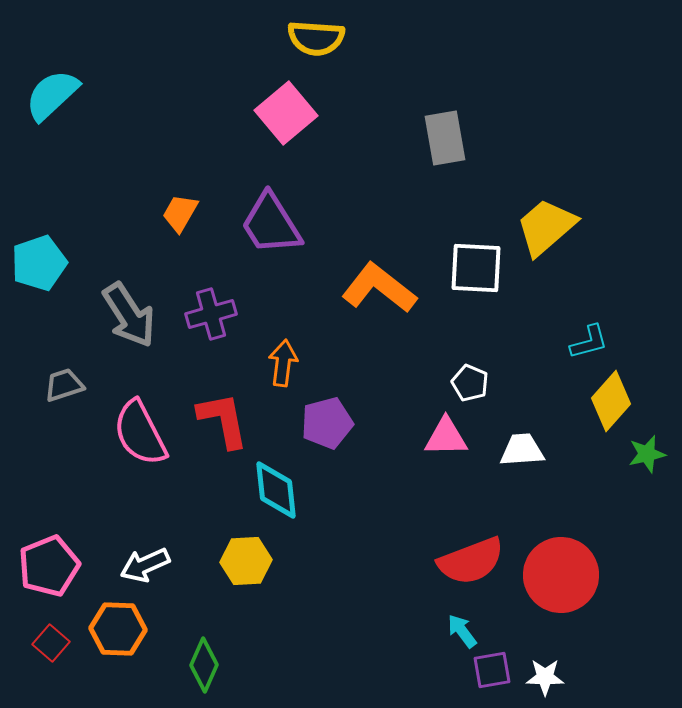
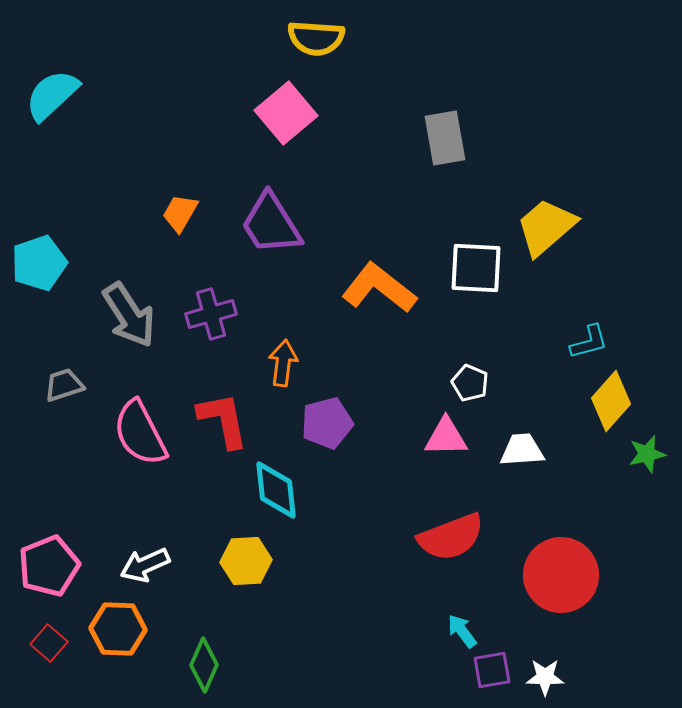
red semicircle: moved 20 px left, 24 px up
red square: moved 2 px left
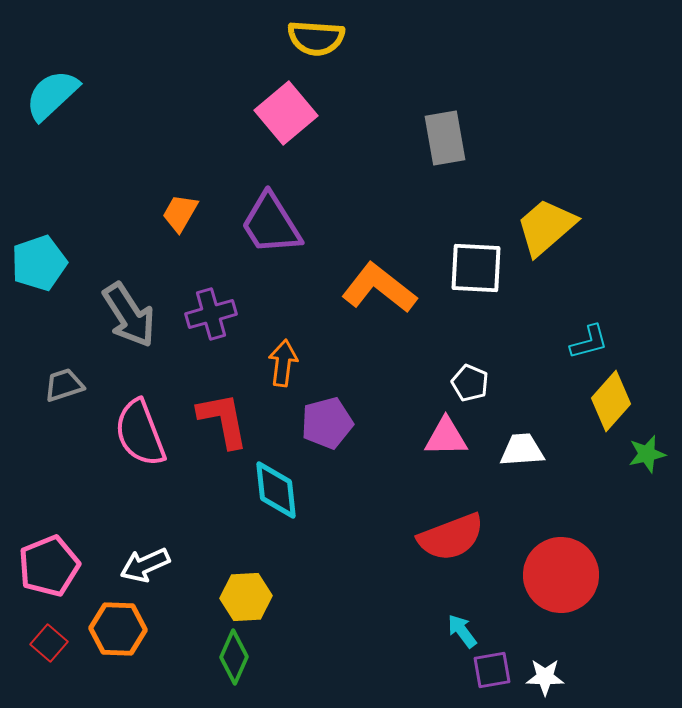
pink semicircle: rotated 6 degrees clockwise
yellow hexagon: moved 36 px down
green diamond: moved 30 px right, 8 px up
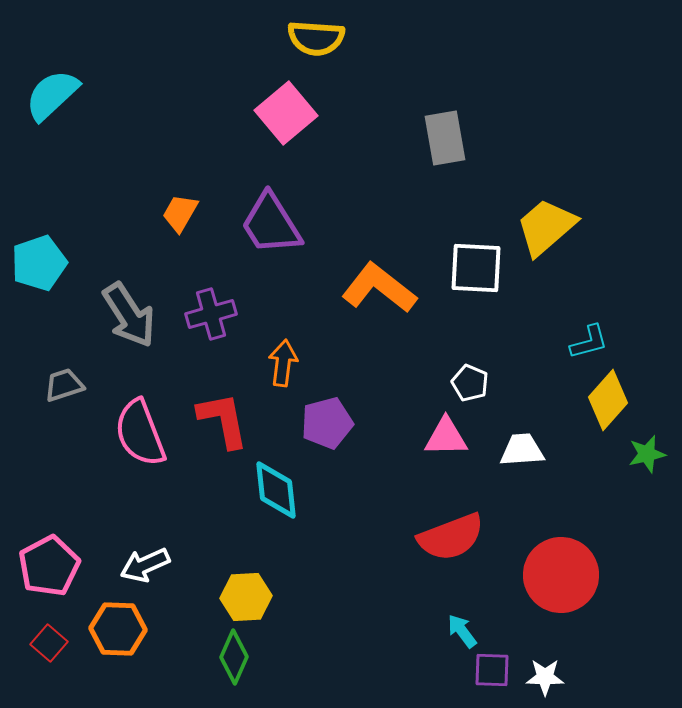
yellow diamond: moved 3 px left, 1 px up
pink pentagon: rotated 6 degrees counterclockwise
purple square: rotated 12 degrees clockwise
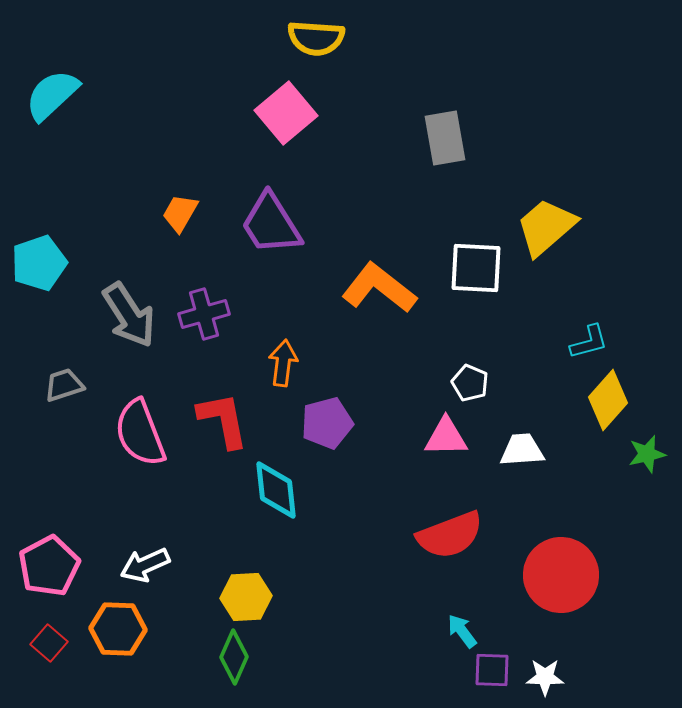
purple cross: moved 7 px left
red semicircle: moved 1 px left, 2 px up
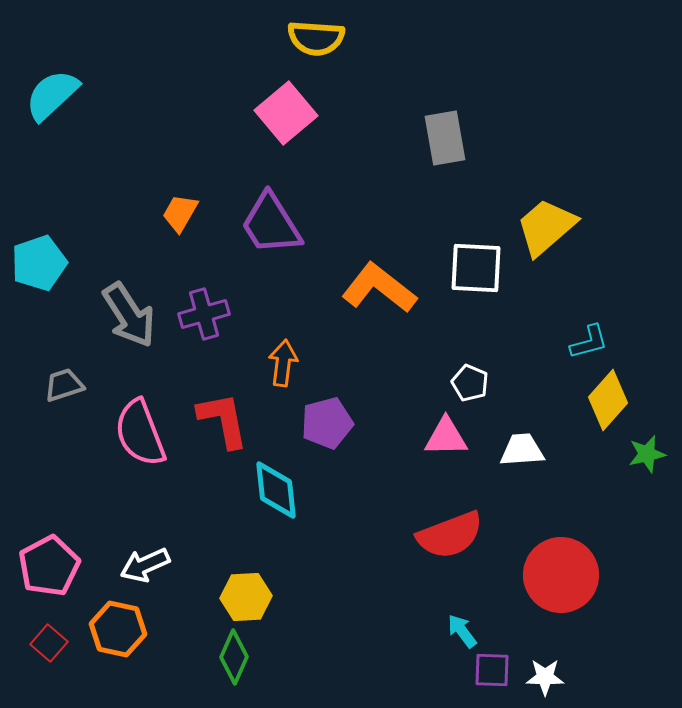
orange hexagon: rotated 10 degrees clockwise
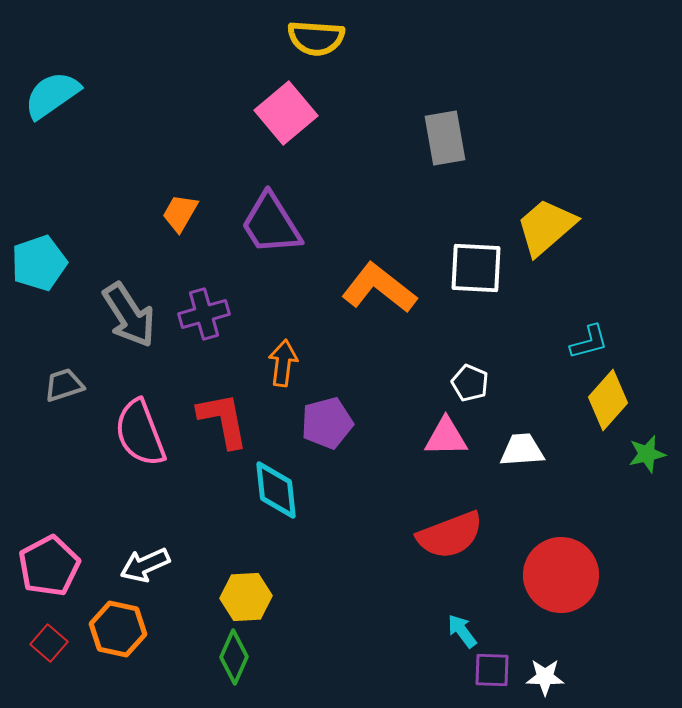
cyan semicircle: rotated 8 degrees clockwise
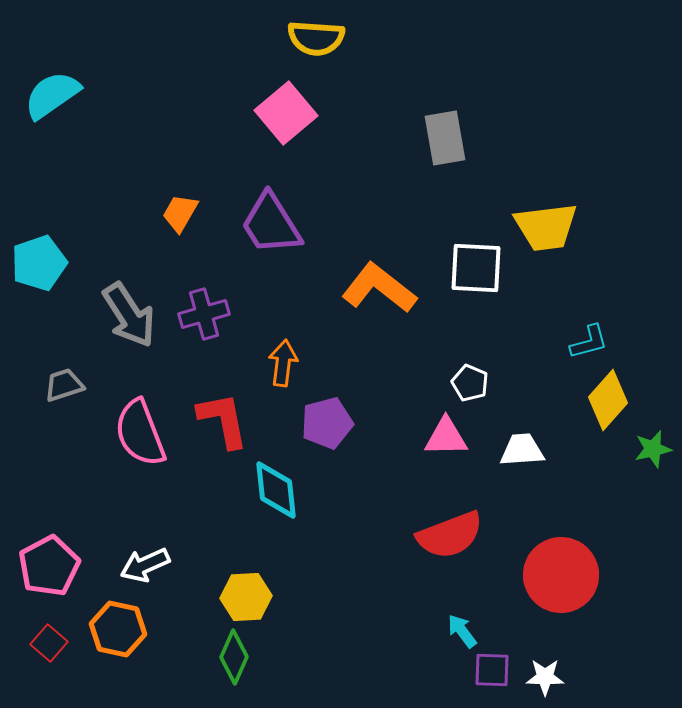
yellow trapezoid: rotated 146 degrees counterclockwise
green star: moved 6 px right, 5 px up
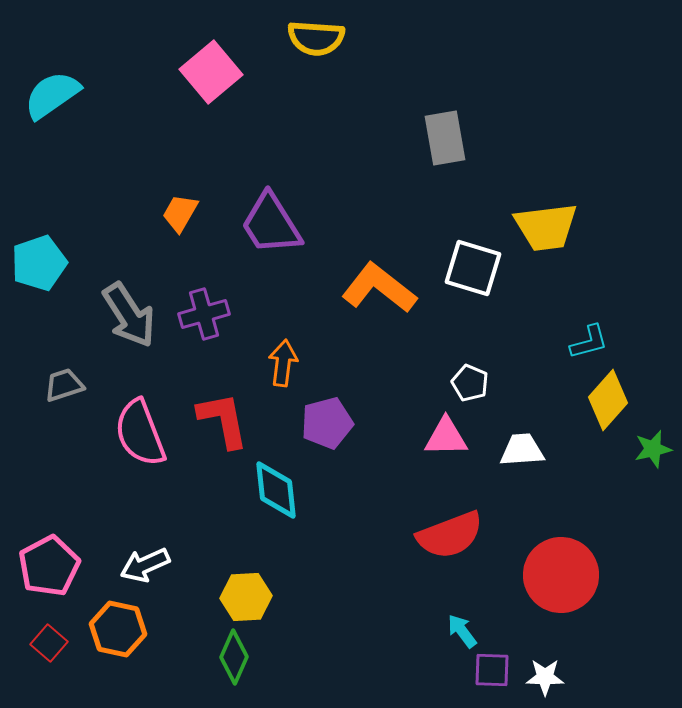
pink square: moved 75 px left, 41 px up
white square: moved 3 px left; rotated 14 degrees clockwise
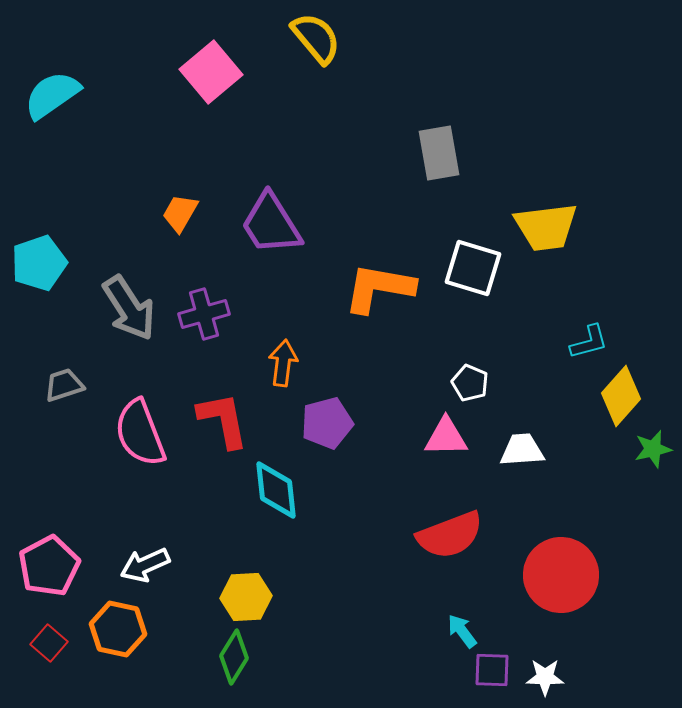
yellow semicircle: rotated 134 degrees counterclockwise
gray rectangle: moved 6 px left, 15 px down
orange L-shape: rotated 28 degrees counterclockwise
gray arrow: moved 7 px up
yellow diamond: moved 13 px right, 4 px up
green diamond: rotated 8 degrees clockwise
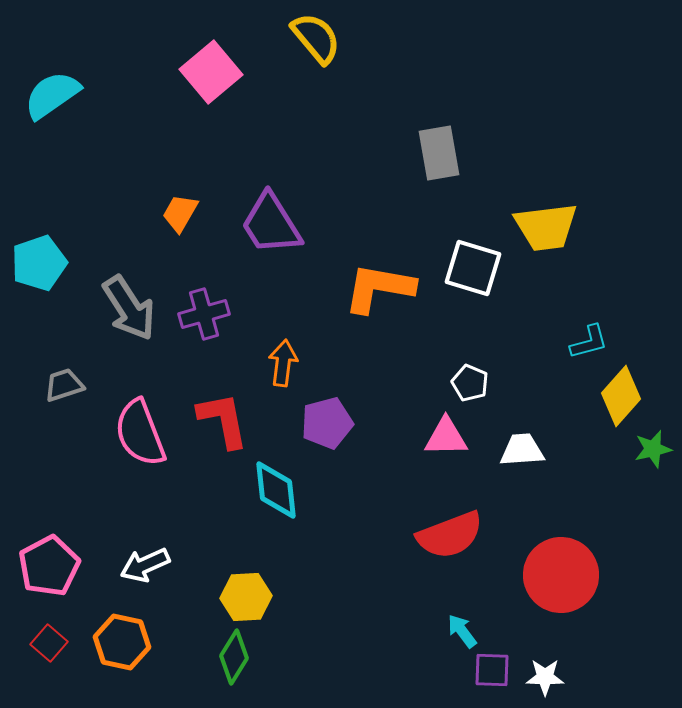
orange hexagon: moved 4 px right, 13 px down
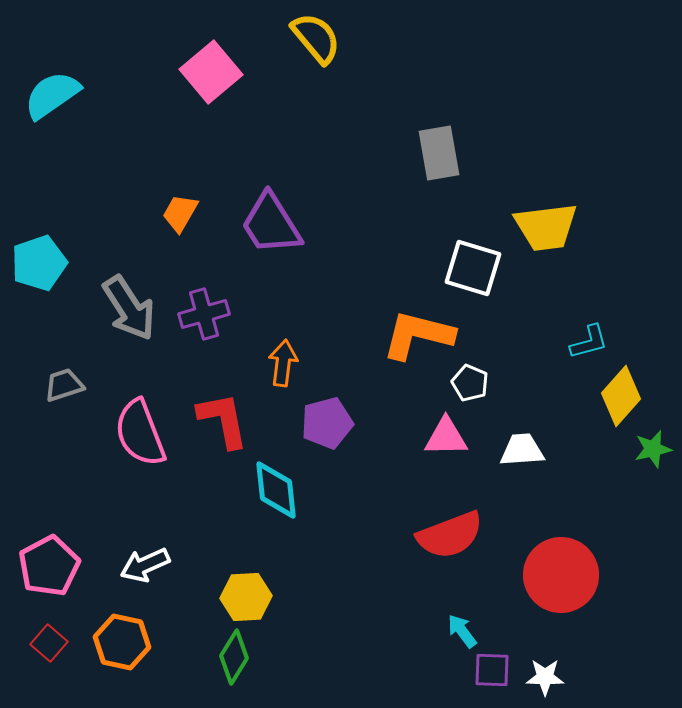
orange L-shape: moved 39 px right, 47 px down; rotated 4 degrees clockwise
